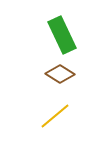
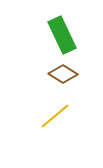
brown diamond: moved 3 px right
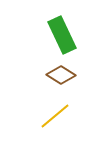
brown diamond: moved 2 px left, 1 px down
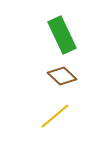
brown diamond: moved 1 px right, 1 px down; rotated 12 degrees clockwise
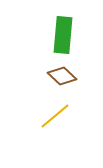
green rectangle: moved 1 px right; rotated 30 degrees clockwise
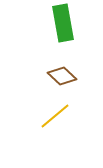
green rectangle: moved 12 px up; rotated 15 degrees counterclockwise
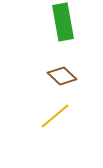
green rectangle: moved 1 px up
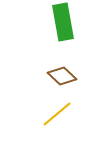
yellow line: moved 2 px right, 2 px up
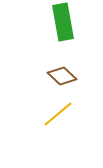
yellow line: moved 1 px right
